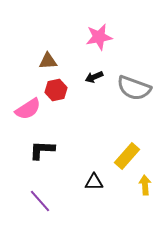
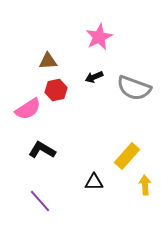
pink star: rotated 16 degrees counterclockwise
black L-shape: rotated 28 degrees clockwise
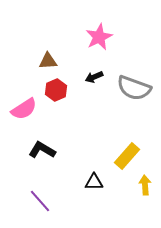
red hexagon: rotated 10 degrees counterclockwise
pink semicircle: moved 4 px left
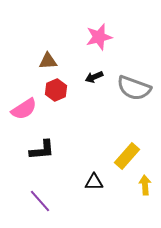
pink star: rotated 12 degrees clockwise
black L-shape: rotated 144 degrees clockwise
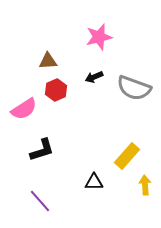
black L-shape: rotated 12 degrees counterclockwise
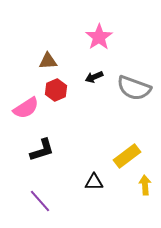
pink star: rotated 20 degrees counterclockwise
pink semicircle: moved 2 px right, 1 px up
yellow rectangle: rotated 12 degrees clockwise
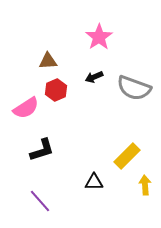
yellow rectangle: rotated 8 degrees counterclockwise
